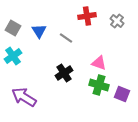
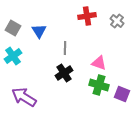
gray line: moved 1 px left, 10 px down; rotated 56 degrees clockwise
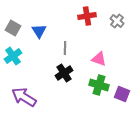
pink triangle: moved 4 px up
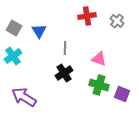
gray square: moved 1 px right
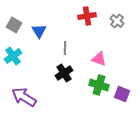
gray square: moved 3 px up
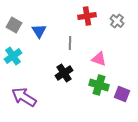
gray line: moved 5 px right, 5 px up
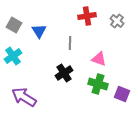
green cross: moved 1 px left, 1 px up
